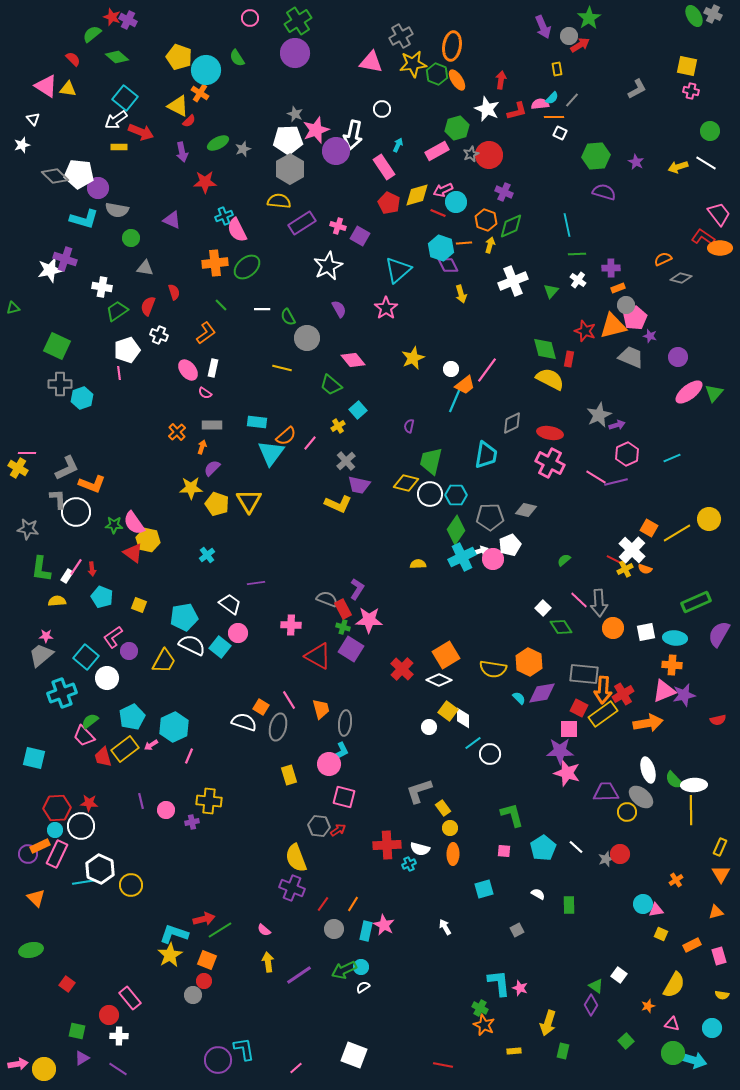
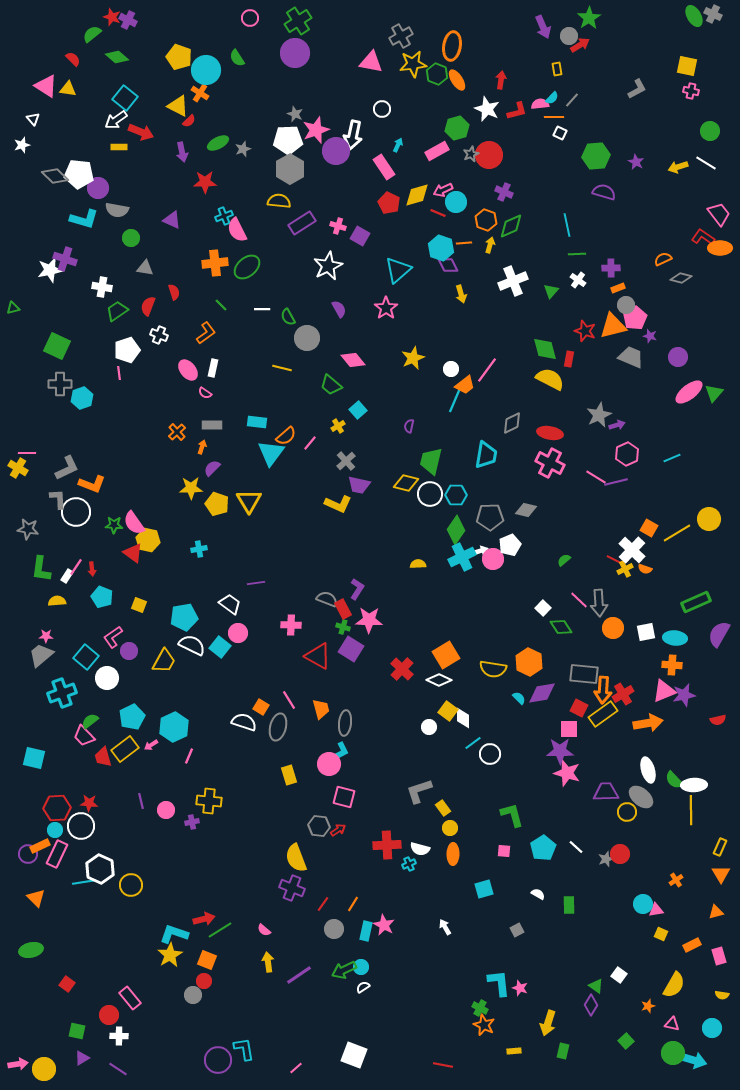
cyan cross at (207, 555): moved 8 px left, 6 px up; rotated 28 degrees clockwise
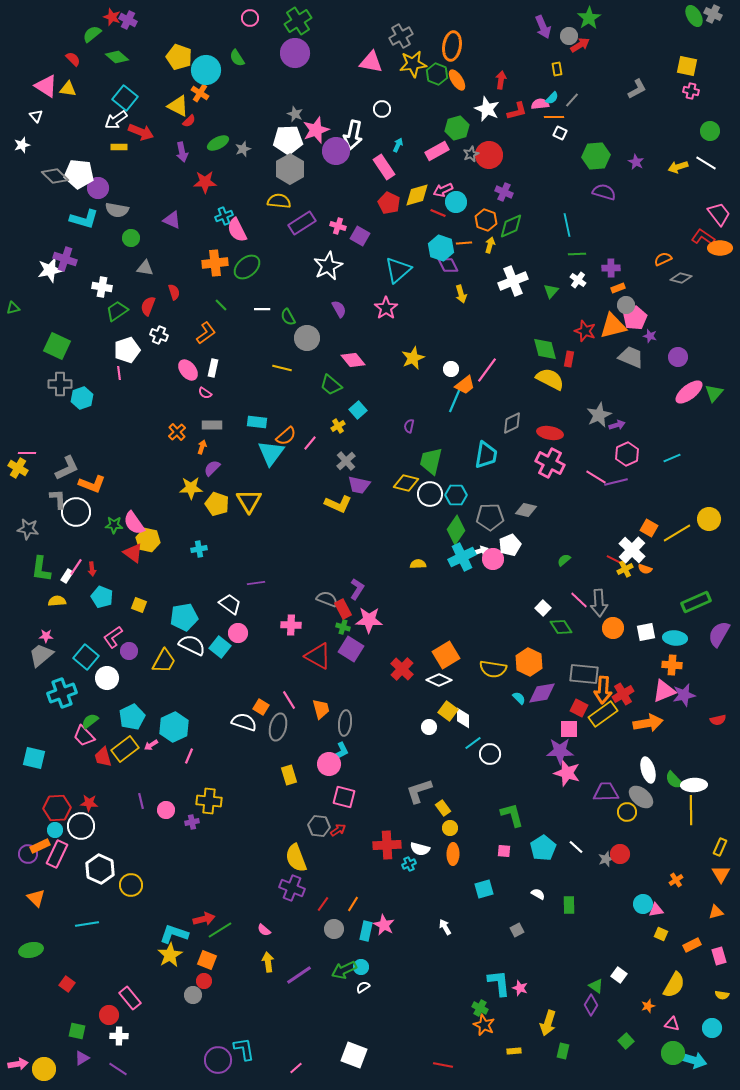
white triangle at (33, 119): moved 3 px right, 3 px up
cyan line at (84, 882): moved 3 px right, 42 px down
